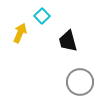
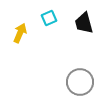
cyan square: moved 7 px right, 2 px down; rotated 21 degrees clockwise
black trapezoid: moved 16 px right, 18 px up
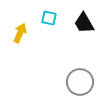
cyan square: rotated 35 degrees clockwise
black trapezoid: rotated 15 degrees counterclockwise
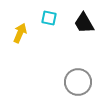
gray circle: moved 2 px left
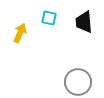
black trapezoid: moved 1 px up; rotated 25 degrees clockwise
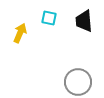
black trapezoid: moved 1 px up
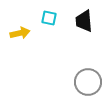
yellow arrow: rotated 54 degrees clockwise
gray circle: moved 10 px right
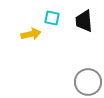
cyan square: moved 3 px right
yellow arrow: moved 11 px right, 1 px down
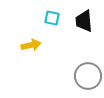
yellow arrow: moved 11 px down
gray circle: moved 6 px up
